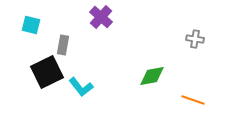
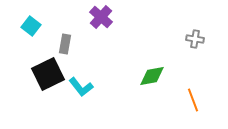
cyan square: moved 1 px down; rotated 24 degrees clockwise
gray rectangle: moved 2 px right, 1 px up
black square: moved 1 px right, 2 px down
orange line: rotated 50 degrees clockwise
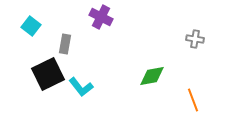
purple cross: rotated 15 degrees counterclockwise
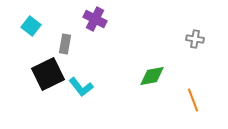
purple cross: moved 6 px left, 2 px down
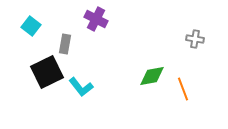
purple cross: moved 1 px right
black square: moved 1 px left, 2 px up
orange line: moved 10 px left, 11 px up
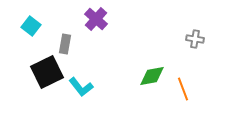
purple cross: rotated 15 degrees clockwise
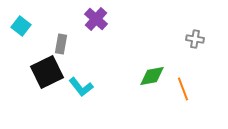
cyan square: moved 10 px left
gray rectangle: moved 4 px left
